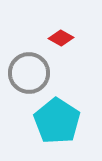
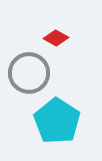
red diamond: moved 5 px left
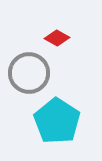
red diamond: moved 1 px right
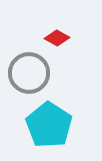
cyan pentagon: moved 8 px left, 4 px down
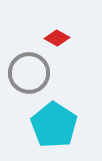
cyan pentagon: moved 5 px right
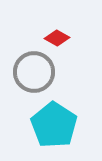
gray circle: moved 5 px right, 1 px up
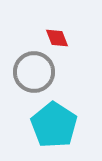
red diamond: rotated 40 degrees clockwise
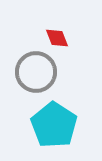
gray circle: moved 2 px right
